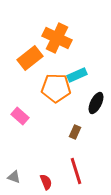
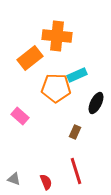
orange cross: moved 2 px up; rotated 20 degrees counterclockwise
gray triangle: moved 2 px down
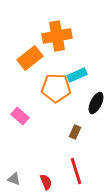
orange cross: rotated 16 degrees counterclockwise
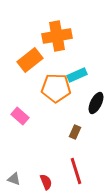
orange rectangle: moved 2 px down
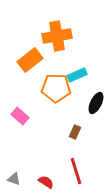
red semicircle: rotated 35 degrees counterclockwise
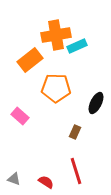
orange cross: moved 1 px left, 1 px up
cyan rectangle: moved 29 px up
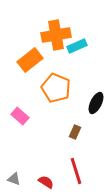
orange pentagon: rotated 20 degrees clockwise
